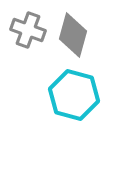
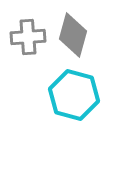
gray cross: moved 7 px down; rotated 24 degrees counterclockwise
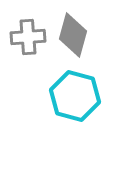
cyan hexagon: moved 1 px right, 1 px down
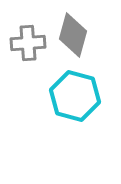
gray cross: moved 6 px down
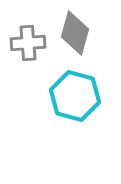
gray diamond: moved 2 px right, 2 px up
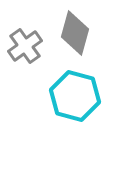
gray cross: moved 3 px left, 3 px down; rotated 32 degrees counterclockwise
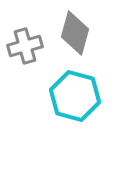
gray cross: rotated 20 degrees clockwise
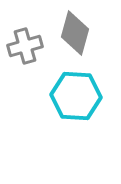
cyan hexagon: moved 1 px right; rotated 12 degrees counterclockwise
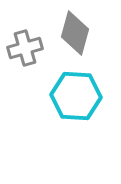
gray cross: moved 2 px down
